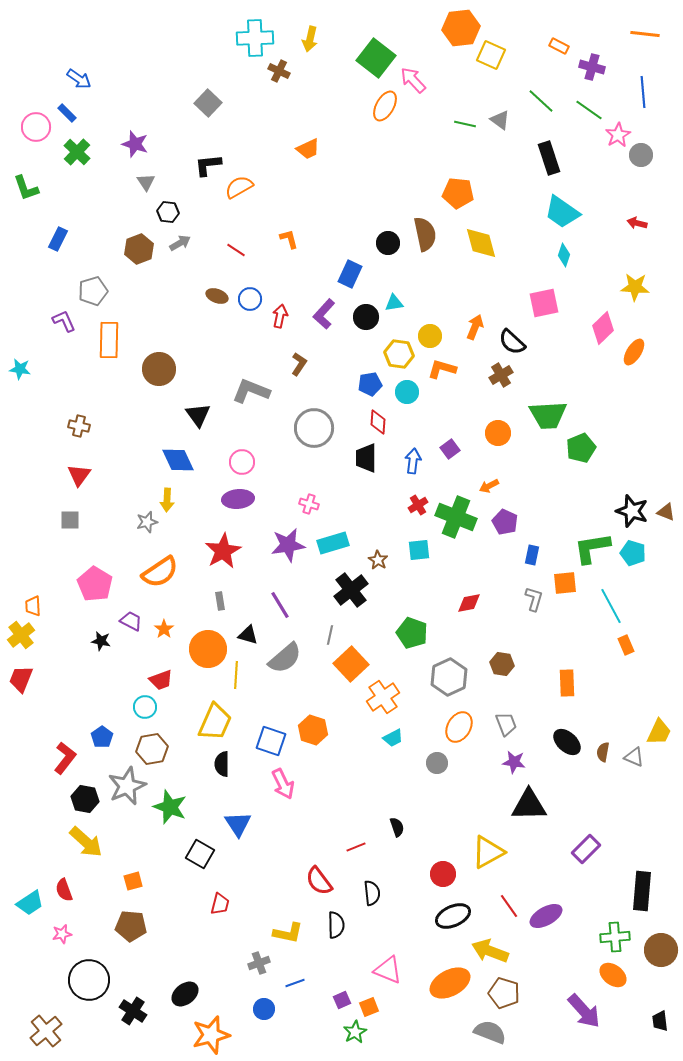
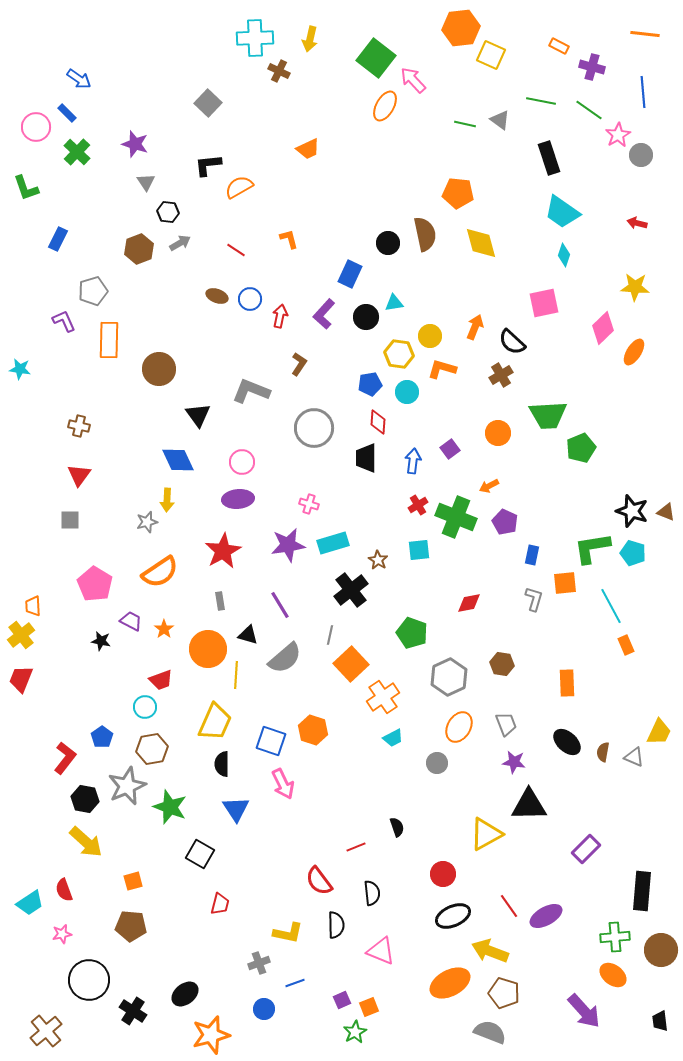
green line at (541, 101): rotated 32 degrees counterclockwise
blue triangle at (238, 824): moved 2 px left, 15 px up
yellow triangle at (488, 852): moved 2 px left, 18 px up
pink triangle at (388, 970): moved 7 px left, 19 px up
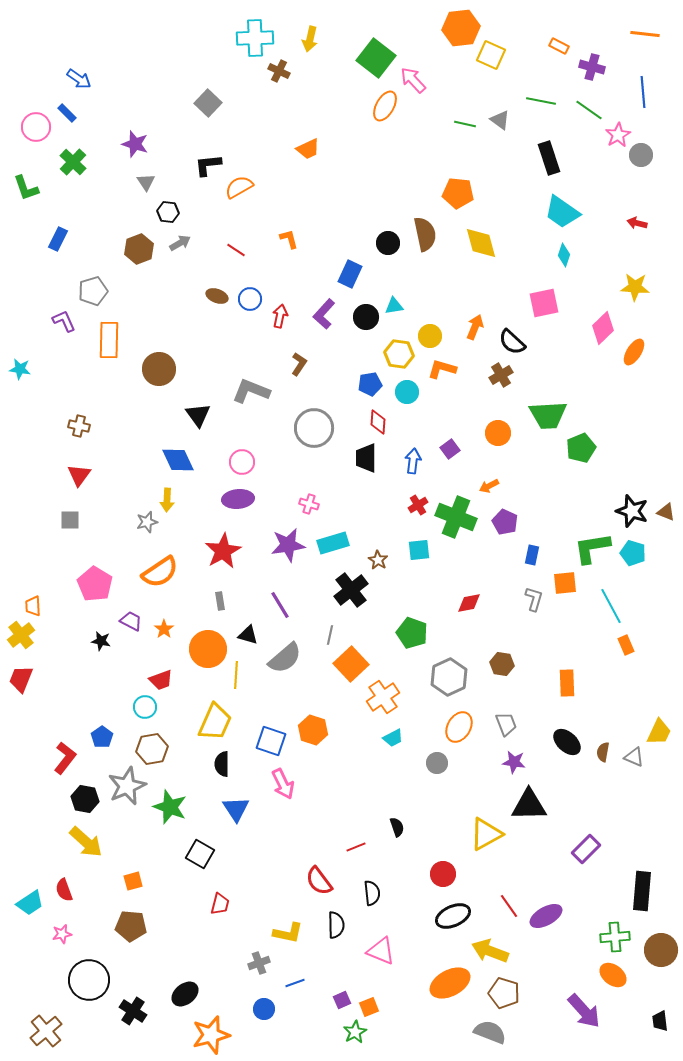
green cross at (77, 152): moved 4 px left, 10 px down
cyan triangle at (394, 303): moved 3 px down
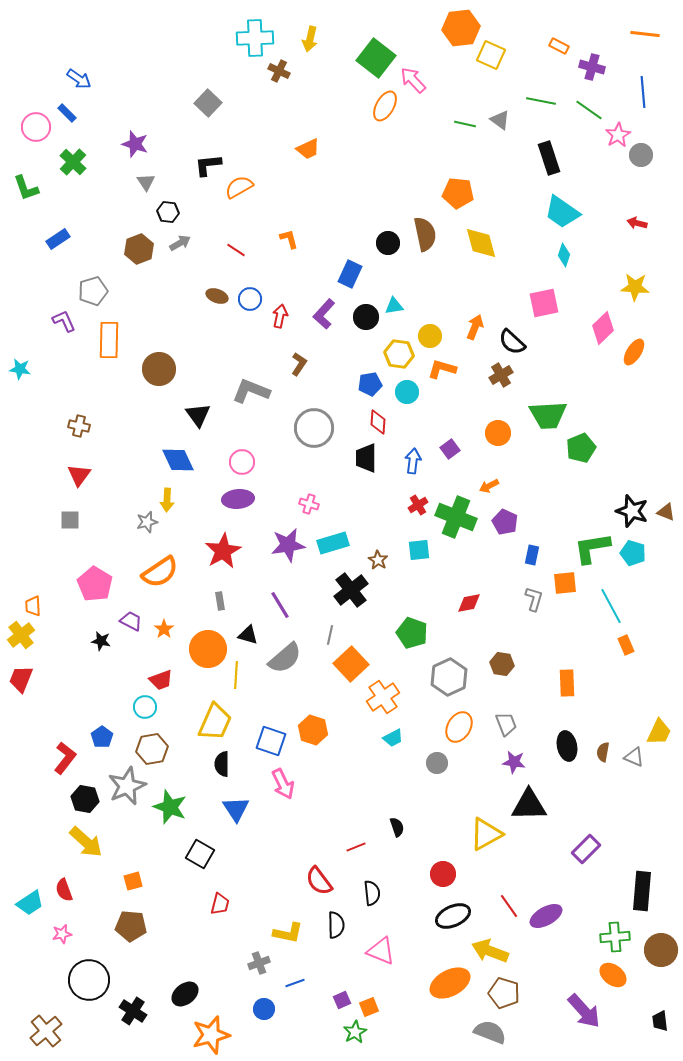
blue rectangle at (58, 239): rotated 30 degrees clockwise
black ellipse at (567, 742): moved 4 px down; rotated 36 degrees clockwise
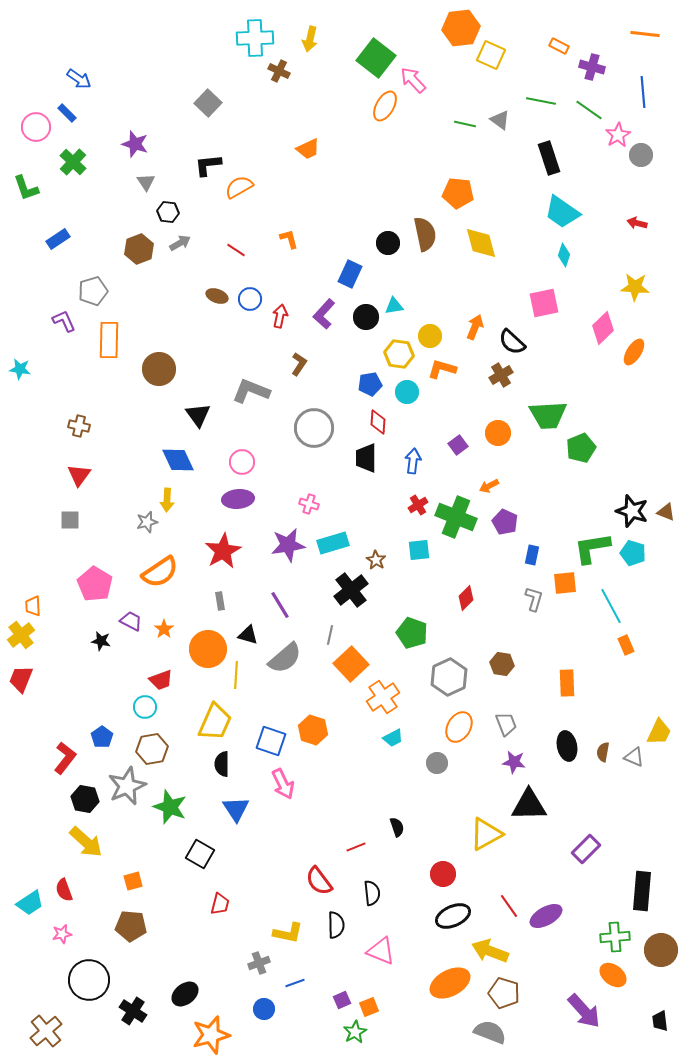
purple square at (450, 449): moved 8 px right, 4 px up
brown star at (378, 560): moved 2 px left
red diamond at (469, 603): moved 3 px left, 5 px up; rotated 35 degrees counterclockwise
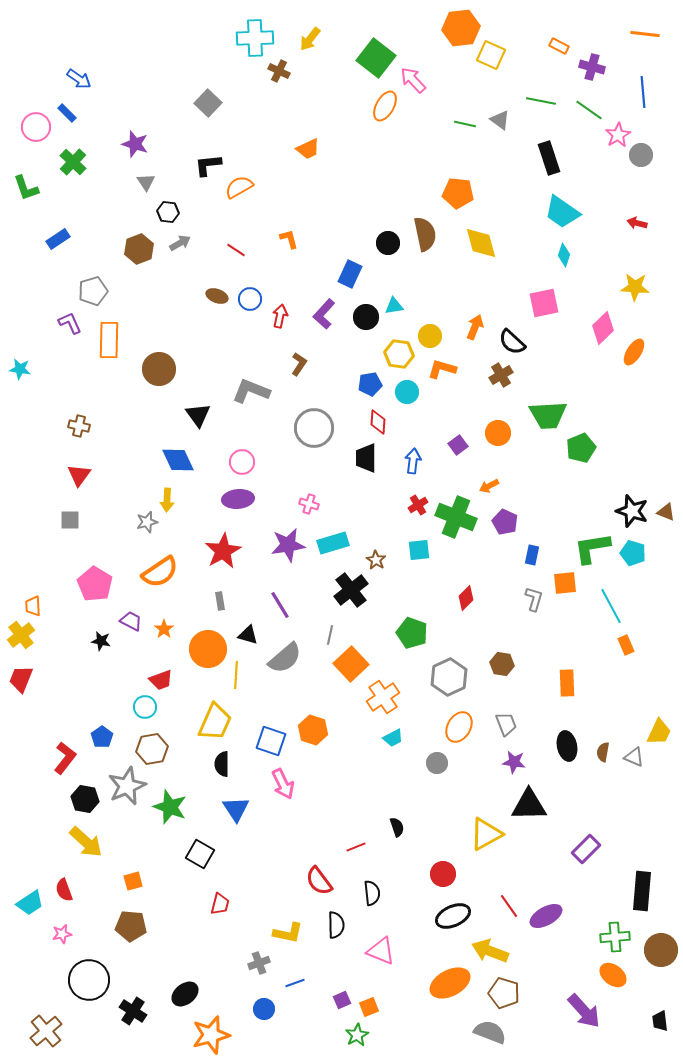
yellow arrow at (310, 39): rotated 25 degrees clockwise
purple L-shape at (64, 321): moved 6 px right, 2 px down
green star at (355, 1032): moved 2 px right, 3 px down
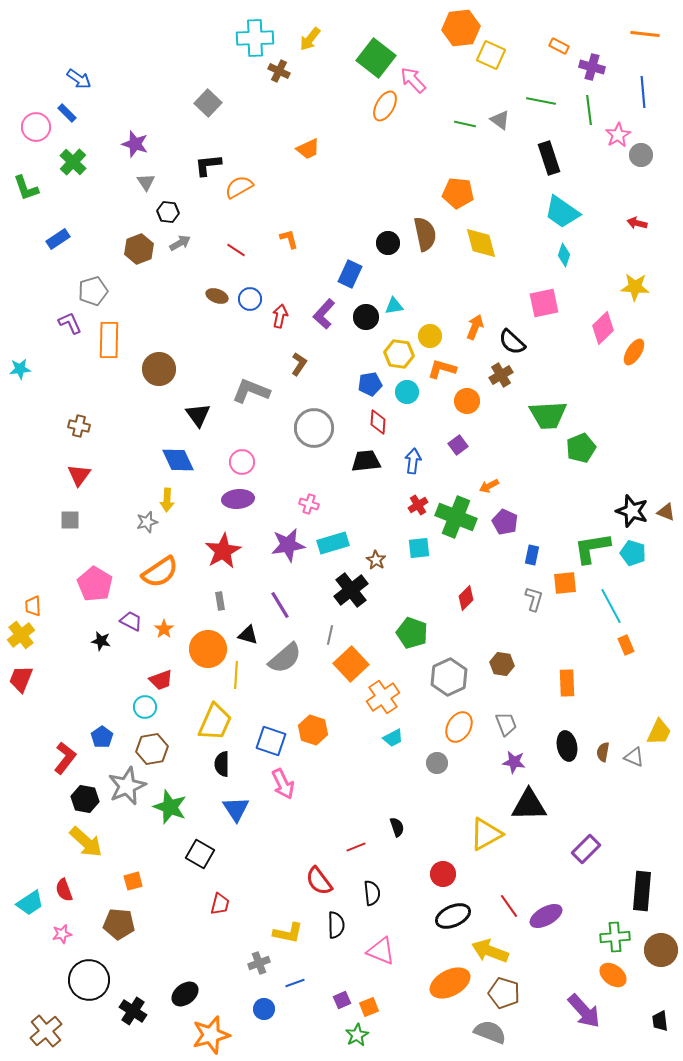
green line at (589, 110): rotated 48 degrees clockwise
cyan star at (20, 369): rotated 15 degrees counterclockwise
orange circle at (498, 433): moved 31 px left, 32 px up
black trapezoid at (366, 458): moved 3 px down; rotated 84 degrees clockwise
cyan square at (419, 550): moved 2 px up
brown pentagon at (131, 926): moved 12 px left, 2 px up
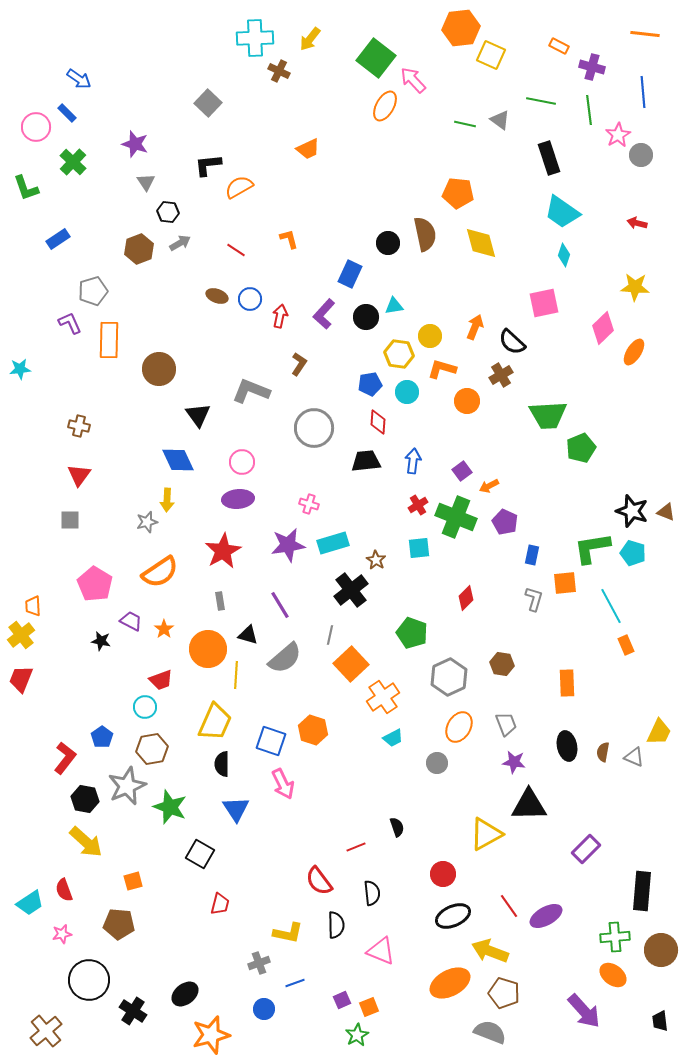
purple square at (458, 445): moved 4 px right, 26 px down
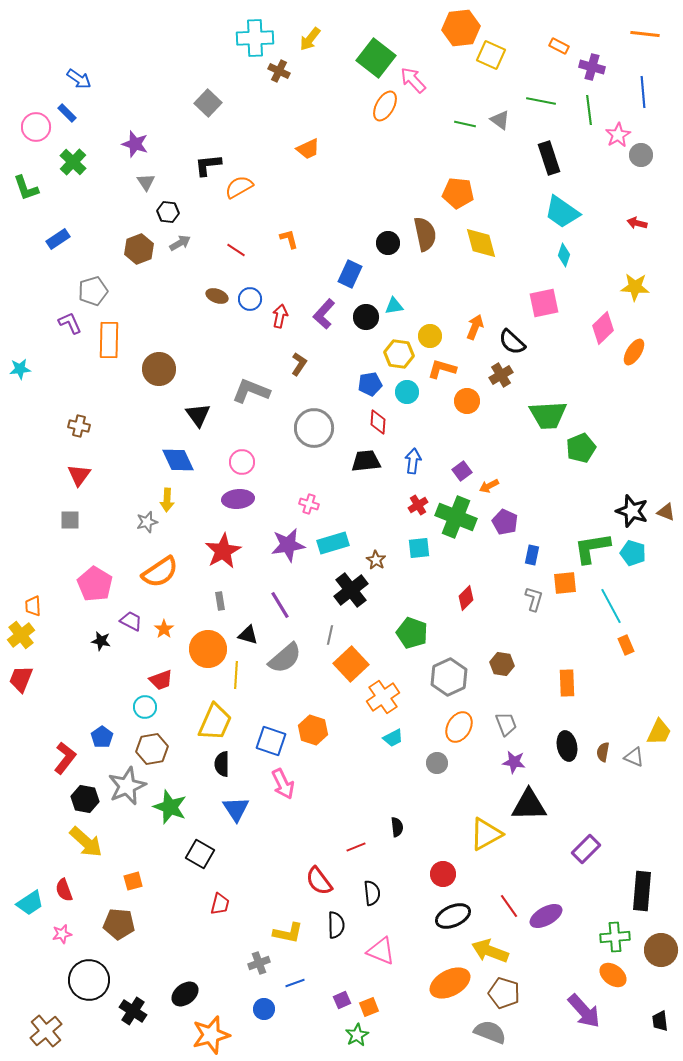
black semicircle at (397, 827): rotated 12 degrees clockwise
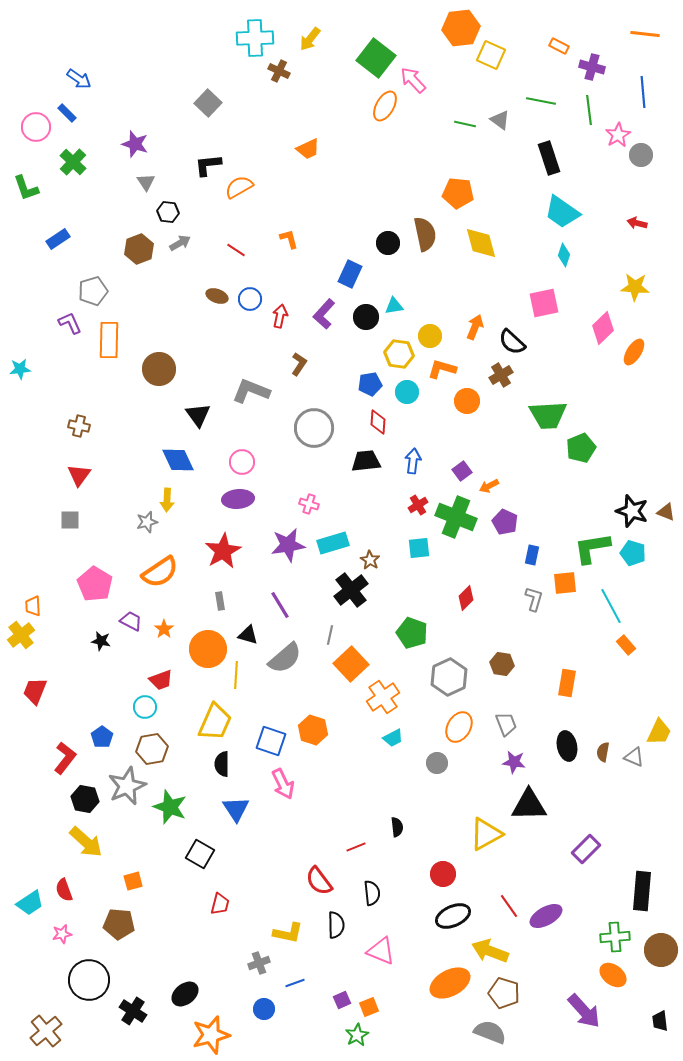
brown star at (376, 560): moved 6 px left
orange rectangle at (626, 645): rotated 18 degrees counterclockwise
red trapezoid at (21, 679): moved 14 px right, 12 px down
orange rectangle at (567, 683): rotated 12 degrees clockwise
